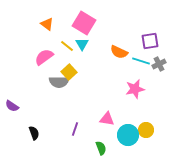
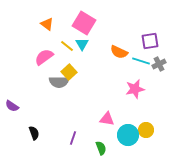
purple line: moved 2 px left, 9 px down
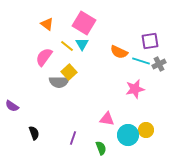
pink semicircle: rotated 18 degrees counterclockwise
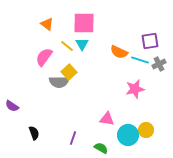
pink square: rotated 30 degrees counterclockwise
cyan line: moved 1 px left, 1 px up
green semicircle: rotated 40 degrees counterclockwise
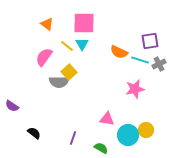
black semicircle: rotated 32 degrees counterclockwise
